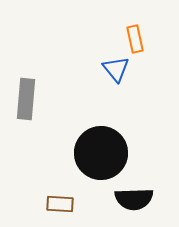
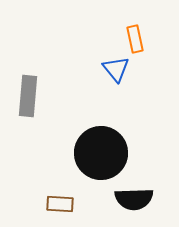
gray rectangle: moved 2 px right, 3 px up
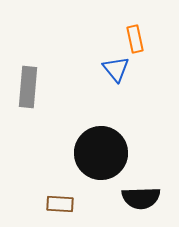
gray rectangle: moved 9 px up
black semicircle: moved 7 px right, 1 px up
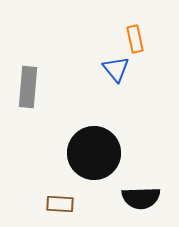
black circle: moved 7 px left
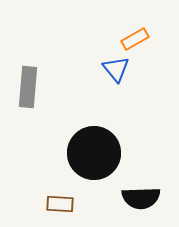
orange rectangle: rotated 72 degrees clockwise
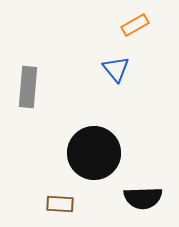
orange rectangle: moved 14 px up
black semicircle: moved 2 px right
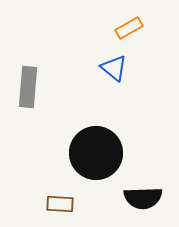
orange rectangle: moved 6 px left, 3 px down
blue triangle: moved 2 px left, 1 px up; rotated 12 degrees counterclockwise
black circle: moved 2 px right
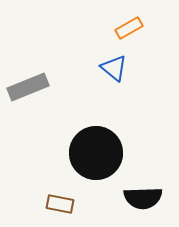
gray rectangle: rotated 63 degrees clockwise
brown rectangle: rotated 8 degrees clockwise
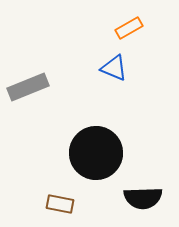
blue triangle: rotated 16 degrees counterclockwise
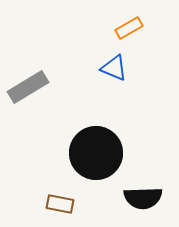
gray rectangle: rotated 9 degrees counterclockwise
